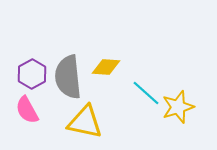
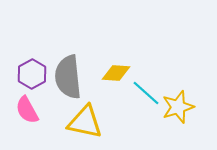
yellow diamond: moved 10 px right, 6 px down
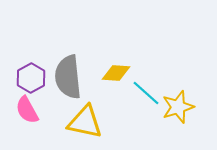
purple hexagon: moved 1 px left, 4 px down
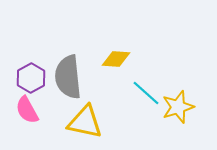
yellow diamond: moved 14 px up
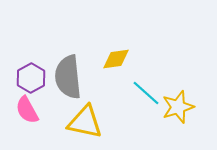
yellow diamond: rotated 12 degrees counterclockwise
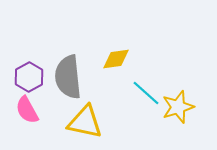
purple hexagon: moved 2 px left, 1 px up
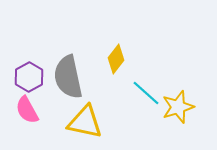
yellow diamond: rotated 44 degrees counterclockwise
gray semicircle: rotated 6 degrees counterclockwise
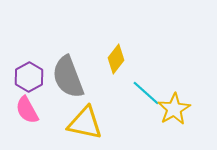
gray semicircle: rotated 9 degrees counterclockwise
yellow star: moved 4 px left, 2 px down; rotated 12 degrees counterclockwise
yellow triangle: moved 1 px down
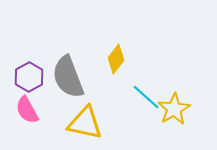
cyan line: moved 4 px down
